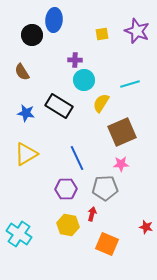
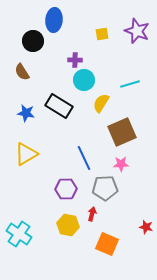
black circle: moved 1 px right, 6 px down
blue line: moved 7 px right
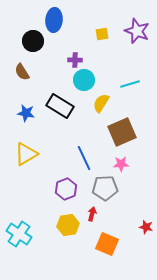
black rectangle: moved 1 px right
purple hexagon: rotated 20 degrees counterclockwise
yellow hexagon: rotated 20 degrees counterclockwise
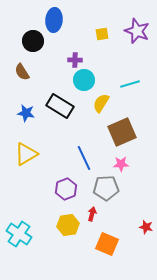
gray pentagon: moved 1 px right
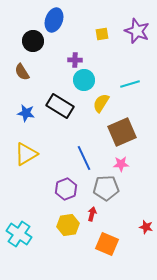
blue ellipse: rotated 15 degrees clockwise
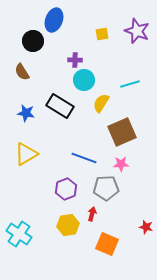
blue line: rotated 45 degrees counterclockwise
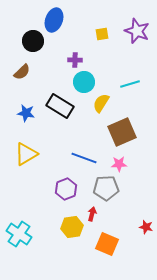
brown semicircle: rotated 102 degrees counterclockwise
cyan circle: moved 2 px down
pink star: moved 2 px left
yellow hexagon: moved 4 px right, 2 px down
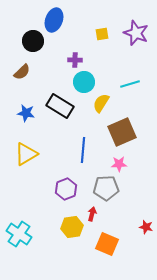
purple star: moved 1 px left, 2 px down
blue line: moved 1 px left, 8 px up; rotated 75 degrees clockwise
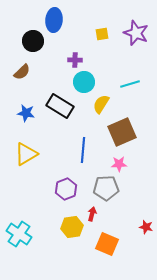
blue ellipse: rotated 15 degrees counterclockwise
yellow semicircle: moved 1 px down
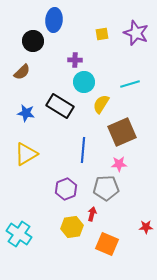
red star: rotated 16 degrees counterclockwise
